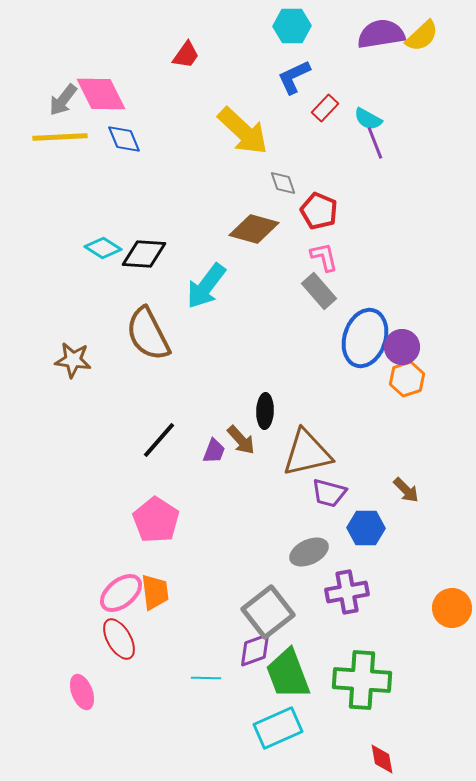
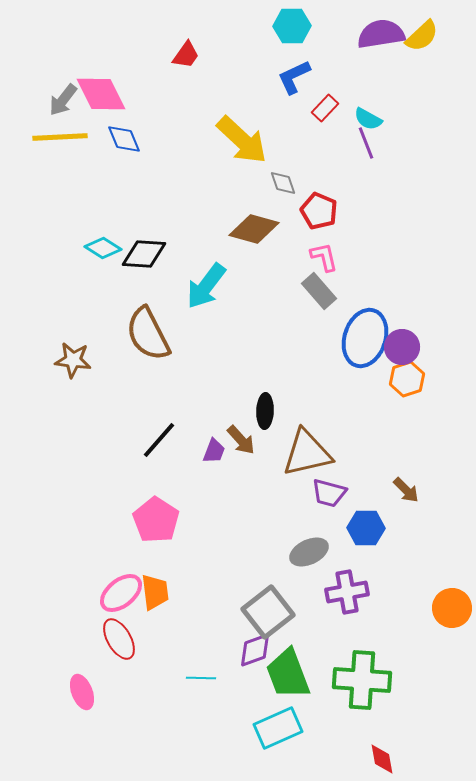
yellow arrow at (243, 131): moved 1 px left, 9 px down
purple line at (375, 143): moved 9 px left
cyan line at (206, 678): moved 5 px left
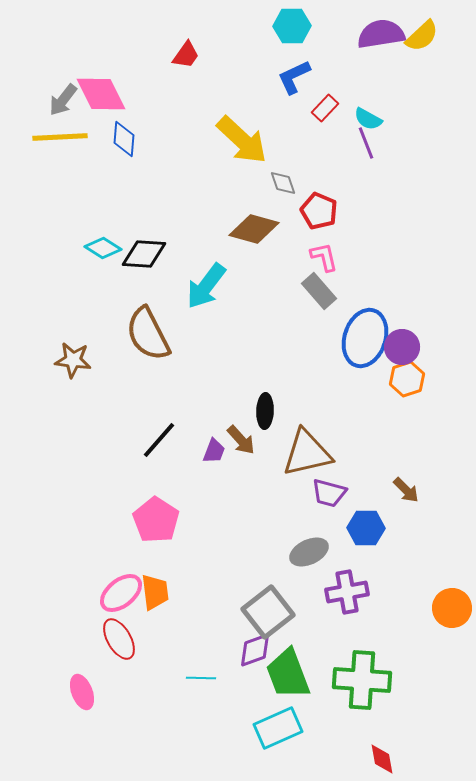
blue diamond at (124, 139): rotated 27 degrees clockwise
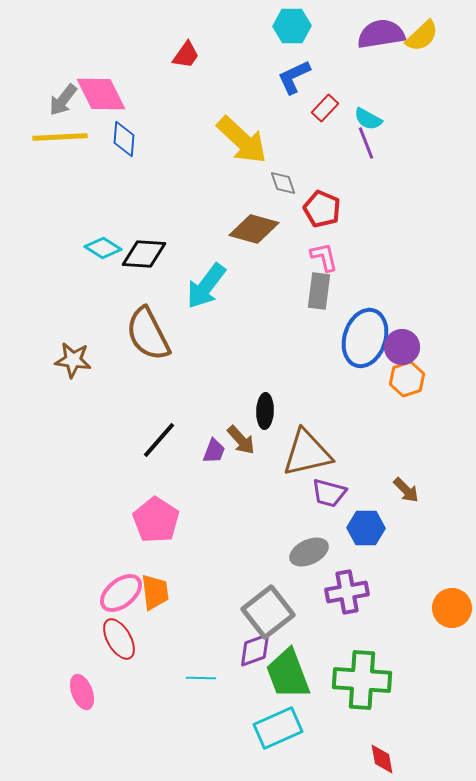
red pentagon at (319, 211): moved 3 px right, 2 px up
gray rectangle at (319, 291): rotated 48 degrees clockwise
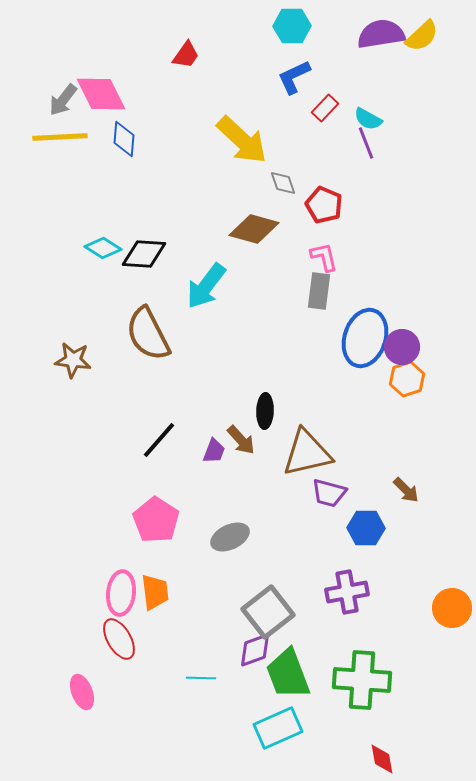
red pentagon at (322, 209): moved 2 px right, 4 px up
gray ellipse at (309, 552): moved 79 px left, 15 px up
pink ellipse at (121, 593): rotated 45 degrees counterclockwise
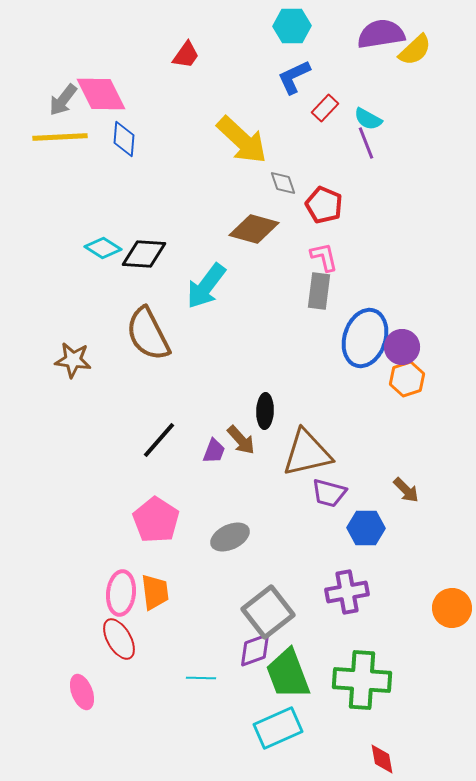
yellow semicircle at (422, 36): moved 7 px left, 14 px down
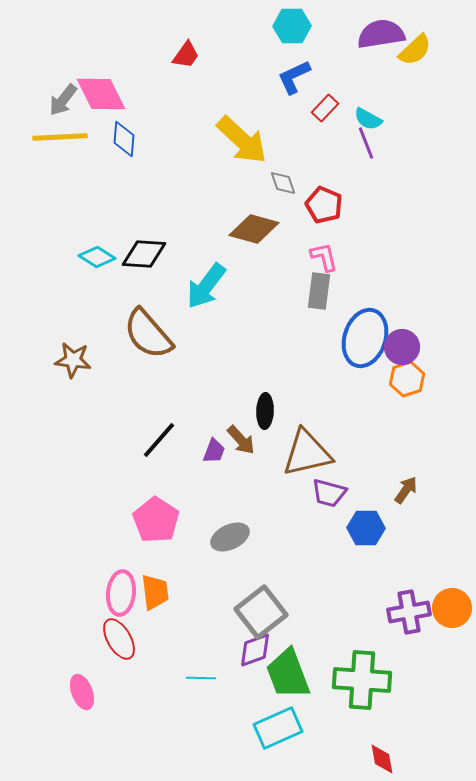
cyan diamond at (103, 248): moved 6 px left, 9 px down
brown semicircle at (148, 334): rotated 14 degrees counterclockwise
brown arrow at (406, 490): rotated 100 degrees counterclockwise
purple cross at (347, 592): moved 62 px right, 20 px down
gray square at (268, 612): moved 7 px left
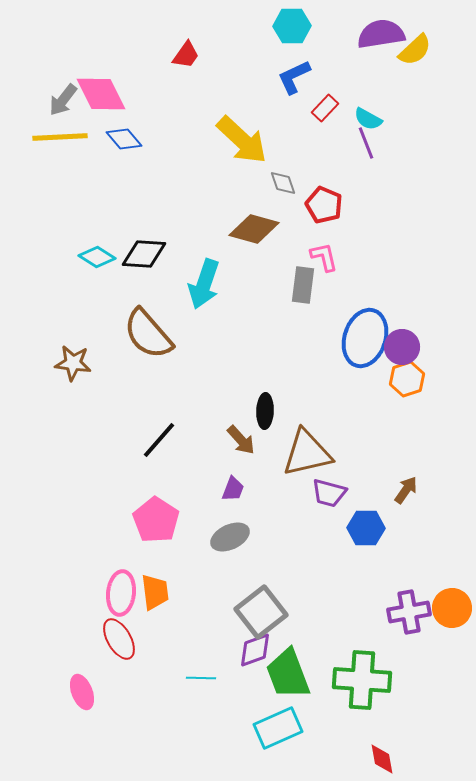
blue diamond at (124, 139): rotated 45 degrees counterclockwise
cyan arrow at (206, 286): moved 2 px left, 2 px up; rotated 18 degrees counterclockwise
gray rectangle at (319, 291): moved 16 px left, 6 px up
brown star at (73, 360): moved 3 px down
purple trapezoid at (214, 451): moved 19 px right, 38 px down
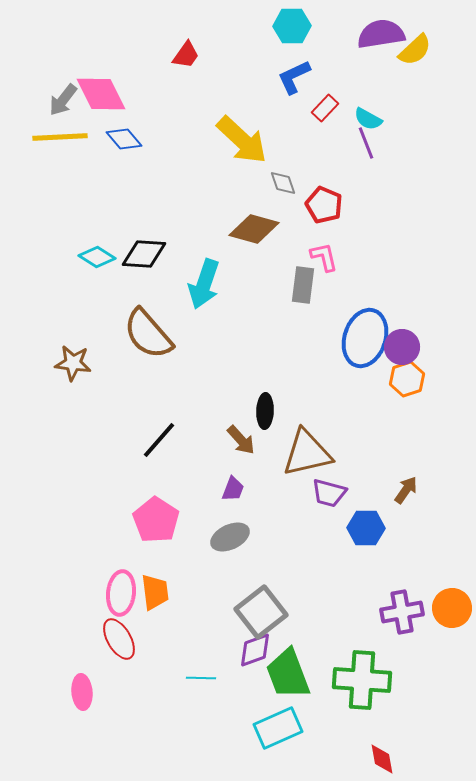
purple cross at (409, 612): moved 7 px left
pink ellipse at (82, 692): rotated 16 degrees clockwise
